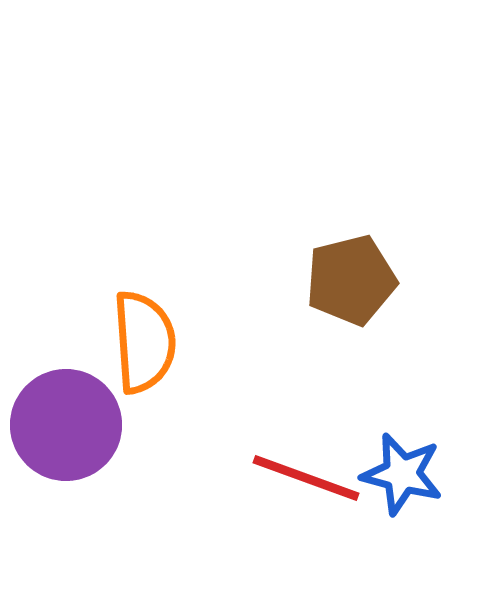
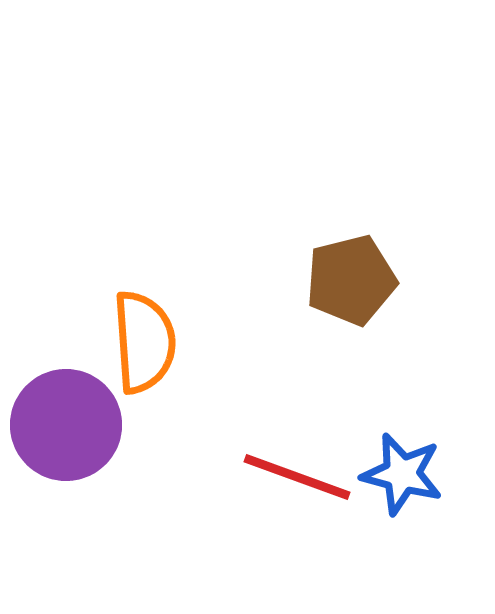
red line: moved 9 px left, 1 px up
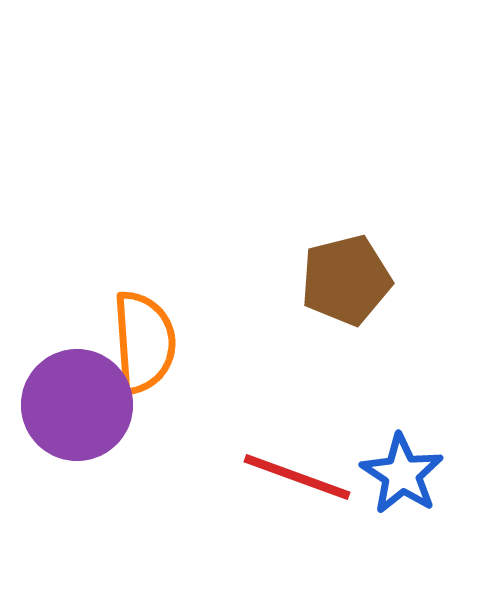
brown pentagon: moved 5 px left
purple circle: moved 11 px right, 20 px up
blue star: rotated 18 degrees clockwise
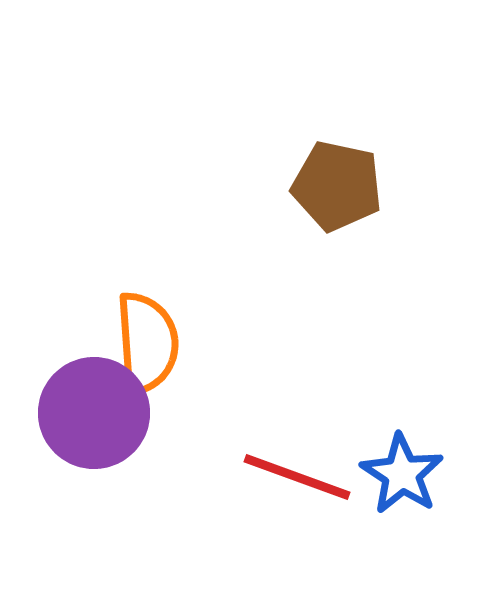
brown pentagon: moved 9 px left, 94 px up; rotated 26 degrees clockwise
orange semicircle: moved 3 px right, 1 px down
purple circle: moved 17 px right, 8 px down
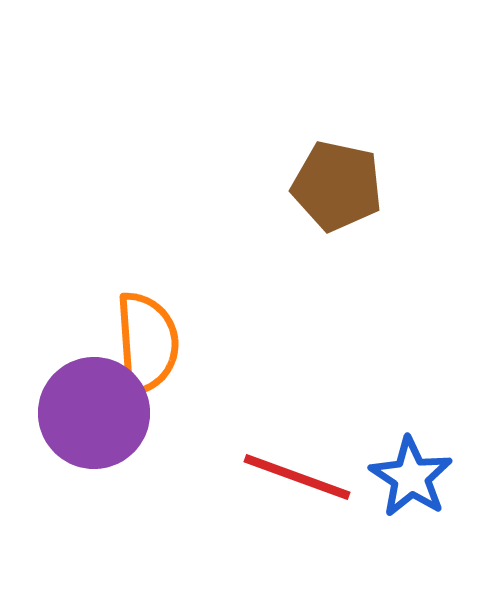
blue star: moved 9 px right, 3 px down
